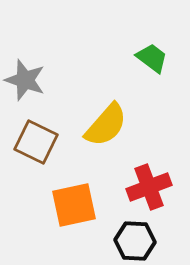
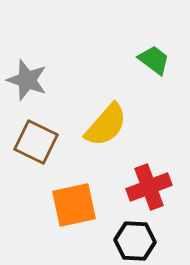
green trapezoid: moved 2 px right, 2 px down
gray star: moved 2 px right
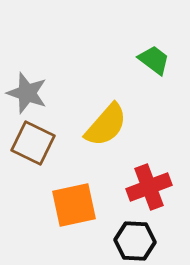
gray star: moved 13 px down
brown square: moved 3 px left, 1 px down
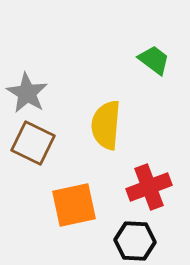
gray star: rotated 12 degrees clockwise
yellow semicircle: rotated 144 degrees clockwise
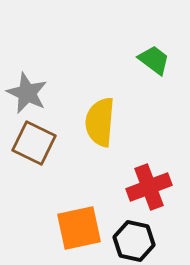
gray star: rotated 6 degrees counterclockwise
yellow semicircle: moved 6 px left, 3 px up
brown square: moved 1 px right
orange square: moved 5 px right, 23 px down
black hexagon: moved 1 px left; rotated 9 degrees clockwise
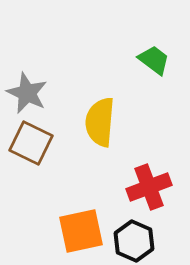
brown square: moved 3 px left
orange square: moved 2 px right, 3 px down
black hexagon: rotated 12 degrees clockwise
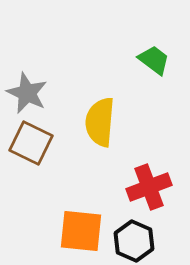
orange square: rotated 18 degrees clockwise
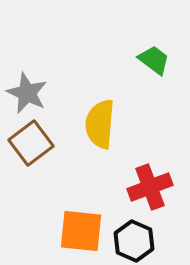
yellow semicircle: moved 2 px down
brown square: rotated 27 degrees clockwise
red cross: moved 1 px right
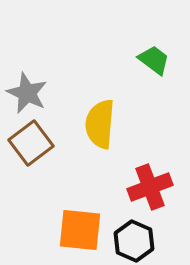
orange square: moved 1 px left, 1 px up
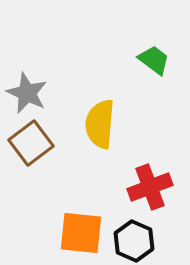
orange square: moved 1 px right, 3 px down
